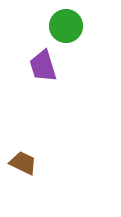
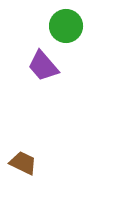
purple trapezoid: rotated 24 degrees counterclockwise
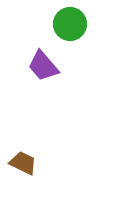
green circle: moved 4 px right, 2 px up
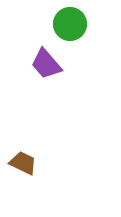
purple trapezoid: moved 3 px right, 2 px up
